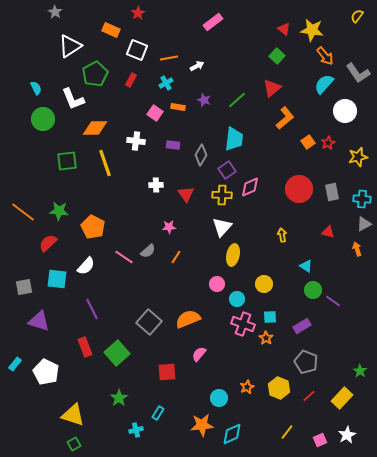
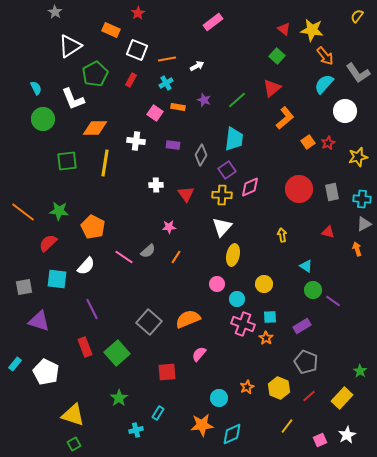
orange line at (169, 58): moved 2 px left, 1 px down
yellow line at (105, 163): rotated 28 degrees clockwise
yellow line at (287, 432): moved 6 px up
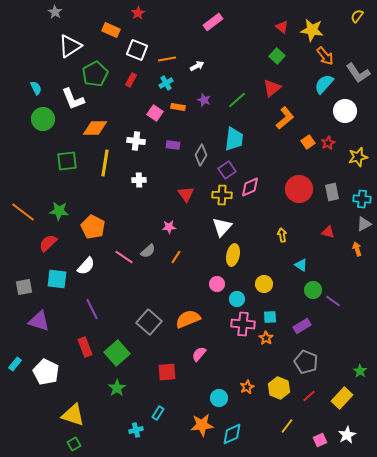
red triangle at (284, 29): moved 2 px left, 2 px up
white cross at (156, 185): moved 17 px left, 5 px up
cyan triangle at (306, 266): moved 5 px left, 1 px up
pink cross at (243, 324): rotated 15 degrees counterclockwise
green star at (119, 398): moved 2 px left, 10 px up
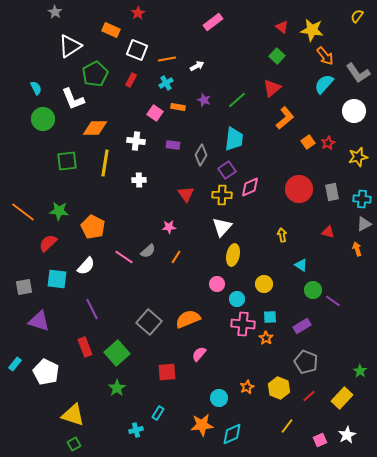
white circle at (345, 111): moved 9 px right
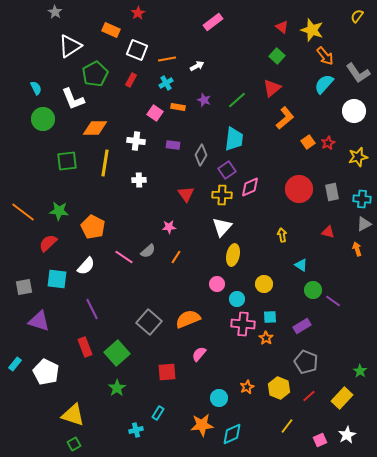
yellow star at (312, 30): rotated 10 degrees clockwise
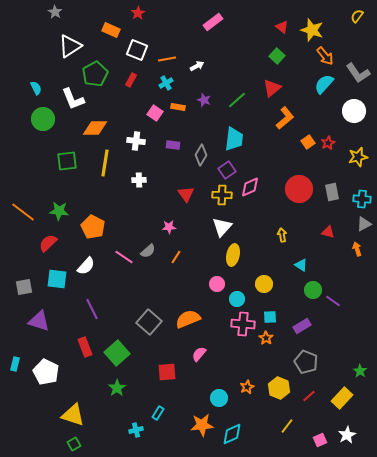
cyan rectangle at (15, 364): rotated 24 degrees counterclockwise
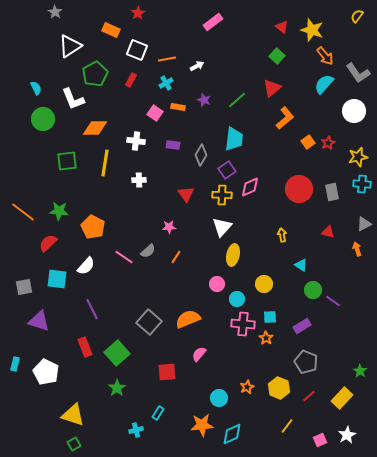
cyan cross at (362, 199): moved 15 px up
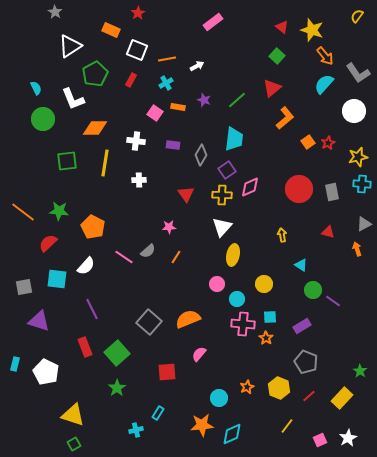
white star at (347, 435): moved 1 px right, 3 px down
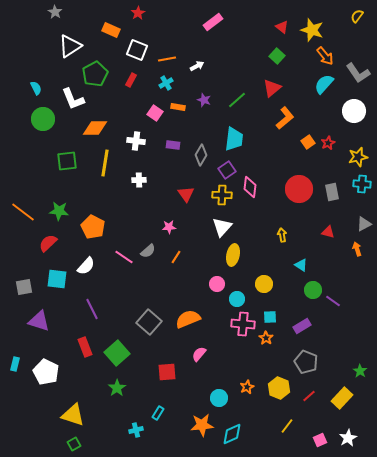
pink diamond at (250, 187): rotated 60 degrees counterclockwise
